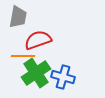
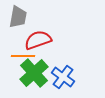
green cross: moved 2 px left; rotated 8 degrees counterclockwise
blue cross: rotated 20 degrees clockwise
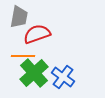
gray trapezoid: moved 1 px right
red semicircle: moved 1 px left, 6 px up
